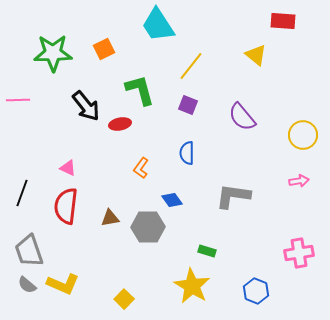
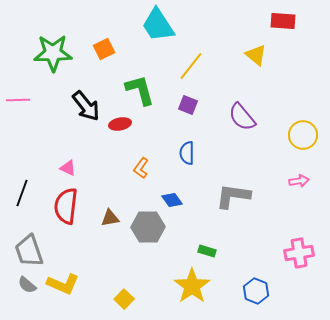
yellow star: rotated 6 degrees clockwise
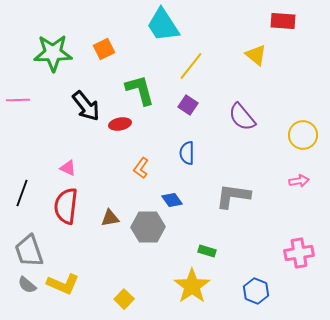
cyan trapezoid: moved 5 px right
purple square: rotated 12 degrees clockwise
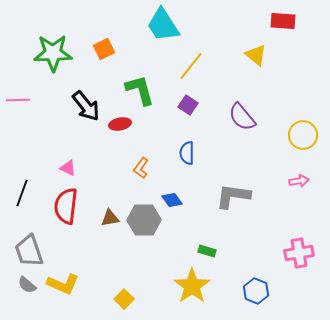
gray hexagon: moved 4 px left, 7 px up
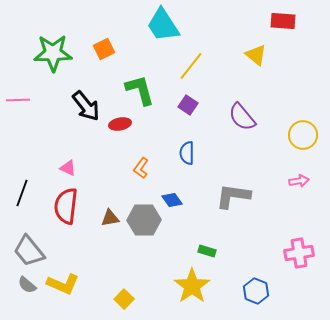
gray trapezoid: rotated 20 degrees counterclockwise
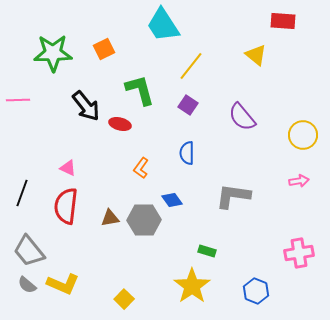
red ellipse: rotated 25 degrees clockwise
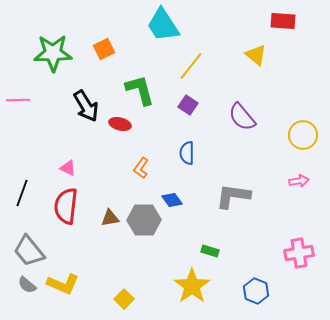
black arrow: rotated 8 degrees clockwise
green rectangle: moved 3 px right
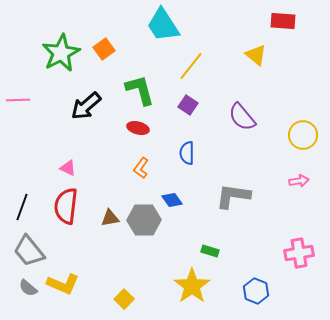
orange square: rotated 10 degrees counterclockwise
green star: moved 8 px right; rotated 27 degrees counterclockwise
black arrow: rotated 80 degrees clockwise
red ellipse: moved 18 px right, 4 px down
black line: moved 14 px down
gray semicircle: moved 1 px right, 3 px down
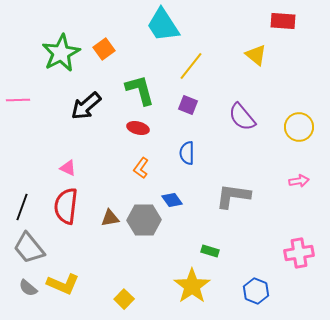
purple square: rotated 12 degrees counterclockwise
yellow circle: moved 4 px left, 8 px up
gray trapezoid: moved 3 px up
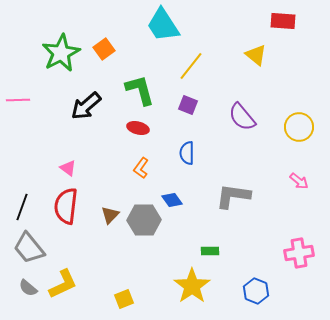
pink triangle: rotated 12 degrees clockwise
pink arrow: rotated 48 degrees clockwise
brown triangle: moved 3 px up; rotated 36 degrees counterclockwise
green rectangle: rotated 18 degrees counterclockwise
yellow L-shape: rotated 48 degrees counterclockwise
yellow square: rotated 24 degrees clockwise
